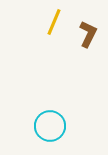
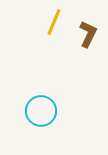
cyan circle: moved 9 px left, 15 px up
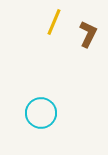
cyan circle: moved 2 px down
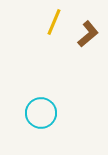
brown L-shape: rotated 24 degrees clockwise
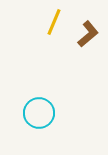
cyan circle: moved 2 px left
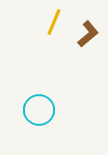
cyan circle: moved 3 px up
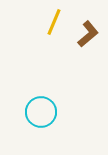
cyan circle: moved 2 px right, 2 px down
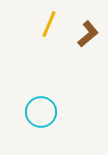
yellow line: moved 5 px left, 2 px down
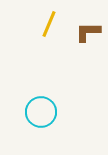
brown L-shape: moved 2 px up; rotated 140 degrees counterclockwise
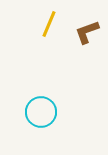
brown L-shape: moved 1 px left; rotated 20 degrees counterclockwise
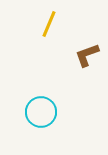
brown L-shape: moved 23 px down
